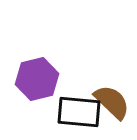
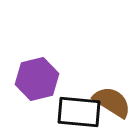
brown semicircle: rotated 12 degrees counterclockwise
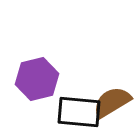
brown semicircle: rotated 63 degrees counterclockwise
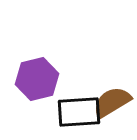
black rectangle: rotated 9 degrees counterclockwise
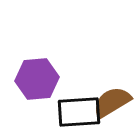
purple hexagon: rotated 9 degrees clockwise
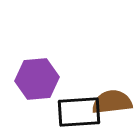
brown semicircle: rotated 24 degrees clockwise
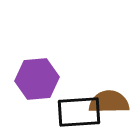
brown semicircle: moved 3 px left; rotated 6 degrees clockwise
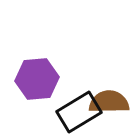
black rectangle: rotated 27 degrees counterclockwise
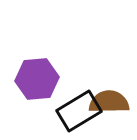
black rectangle: moved 1 px up
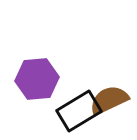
brown semicircle: moved 2 px up; rotated 24 degrees counterclockwise
